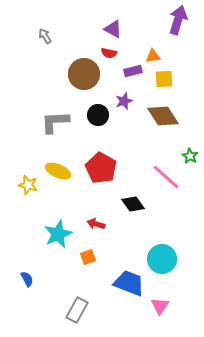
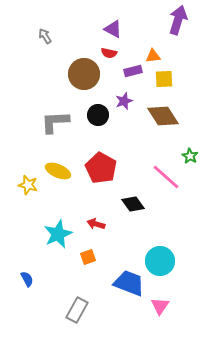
cyan circle: moved 2 px left, 2 px down
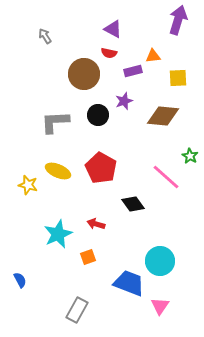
yellow square: moved 14 px right, 1 px up
brown diamond: rotated 52 degrees counterclockwise
blue semicircle: moved 7 px left, 1 px down
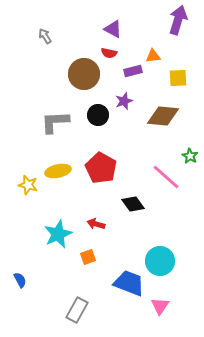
yellow ellipse: rotated 35 degrees counterclockwise
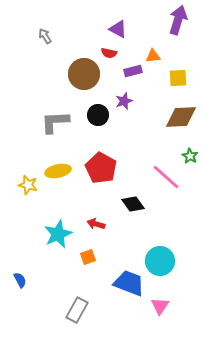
purple triangle: moved 5 px right
brown diamond: moved 18 px right, 1 px down; rotated 8 degrees counterclockwise
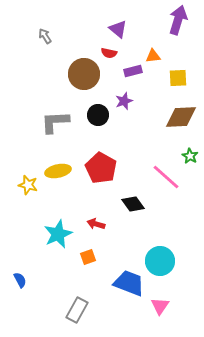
purple triangle: rotated 12 degrees clockwise
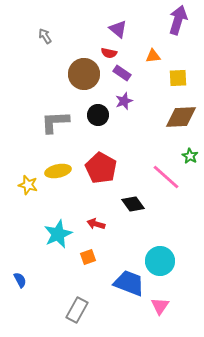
purple rectangle: moved 11 px left, 2 px down; rotated 48 degrees clockwise
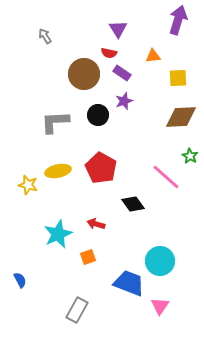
purple triangle: rotated 18 degrees clockwise
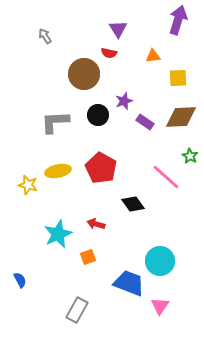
purple rectangle: moved 23 px right, 49 px down
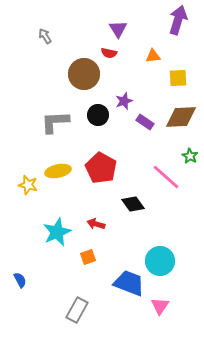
cyan star: moved 1 px left, 2 px up
